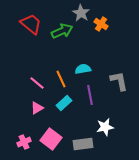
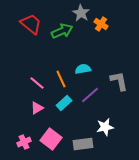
purple line: rotated 60 degrees clockwise
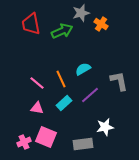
gray star: rotated 24 degrees clockwise
red trapezoid: rotated 140 degrees counterclockwise
cyan semicircle: rotated 21 degrees counterclockwise
pink triangle: rotated 40 degrees clockwise
pink square: moved 5 px left, 2 px up; rotated 15 degrees counterclockwise
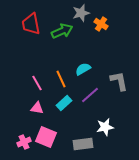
pink line: rotated 21 degrees clockwise
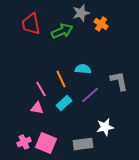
cyan semicircle: rotated 35 degrees clockwise
pink line: moved 4 px right, 6 px down
pink square: moved 6 px down
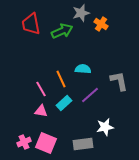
pink triangle: moved 4 px right, 3 px down
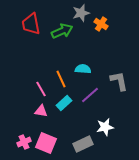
gray rectangle: rotated 18 degrees counterclockwise
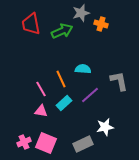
orange cross: rotated 16 degrees counterclockwise
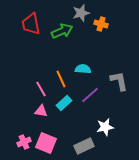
gray rectangle: moved 1 px right, 2 px down
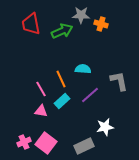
gray star: moved 2 px down; rotated 18 degrees clockwise
cyan rectangle: moved 2 px left, 2 px up
pink square: rotated 15 degrees clockwise
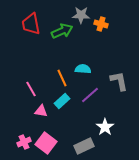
orange line: moved 1 px right, 1 px up
pink line: moved 10 px left
white star: rotated 24 degrees counterclockwise
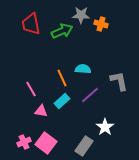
gray rectangle: rotated 30 degrees counterclockwise
